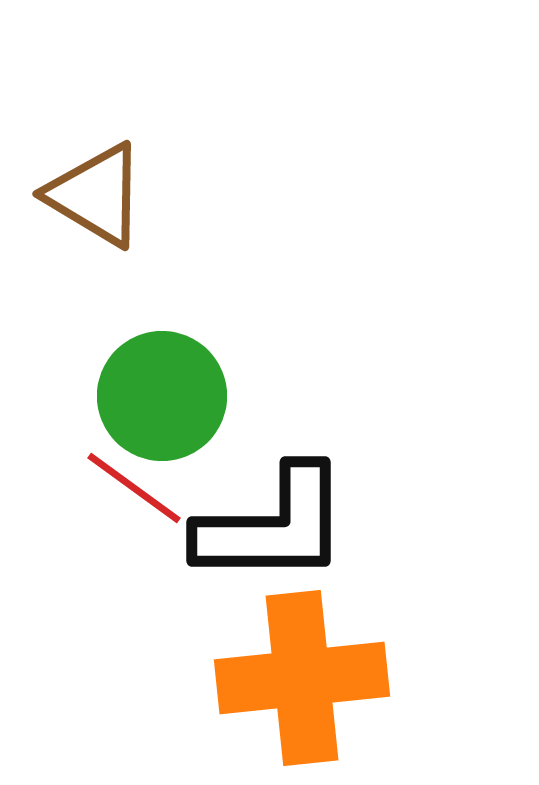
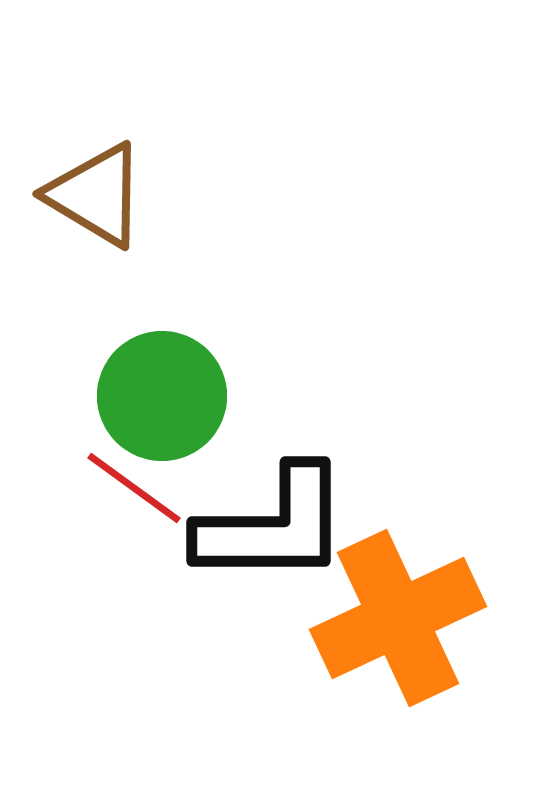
orange cross: moved 96 px right, 60 px up; rotated 19 degrees counterclockwise
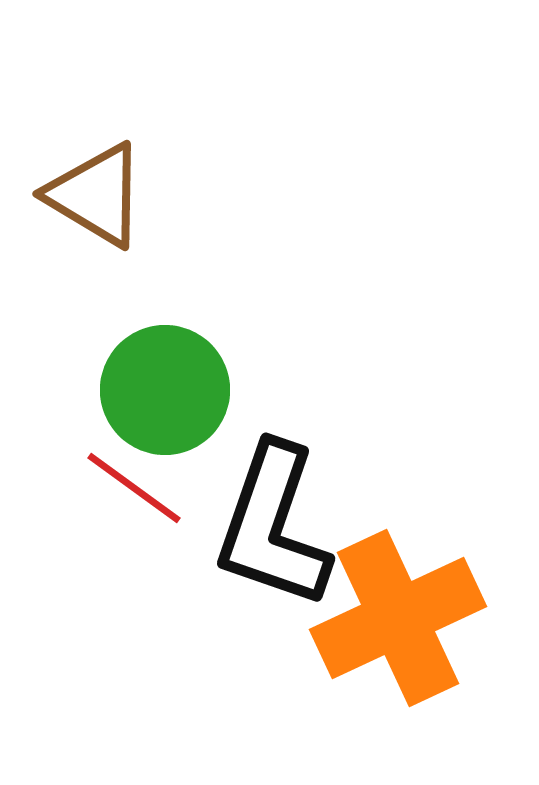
green circle: moved 3 px right, 6 px up
black L-shape: rotated 109 degrees clockwise
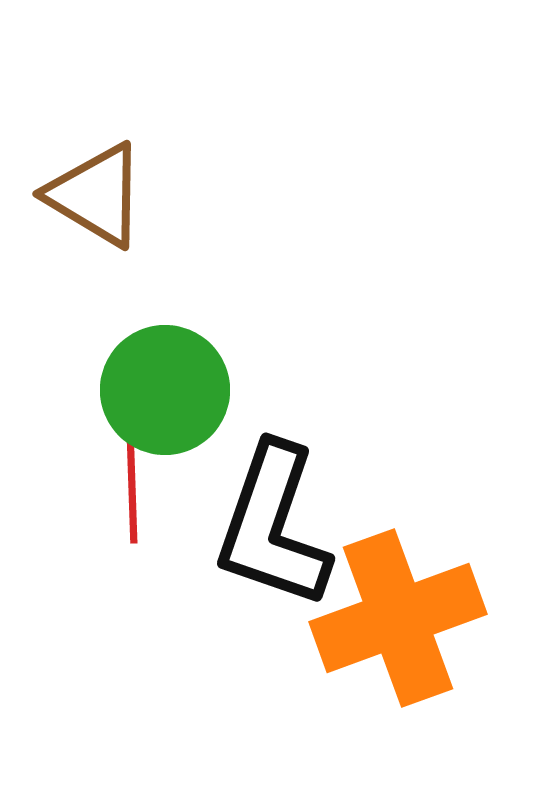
red line: moved 2 px left; rotated 52 degrees clockwise
orange cross: rotated 5 degrees clockwise
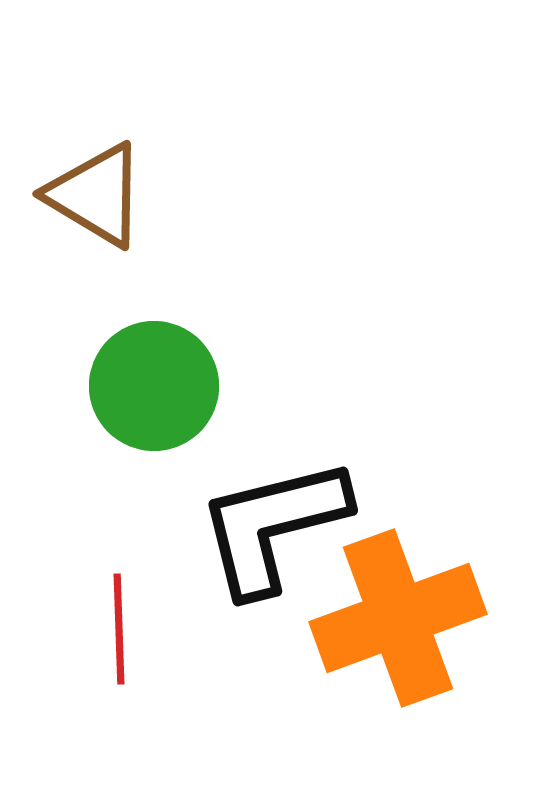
green circle: moved 11 px left, 4 px up
red line: moved 13 px left, 141 px down
black L-shape: rotated 57 degrees clockwise
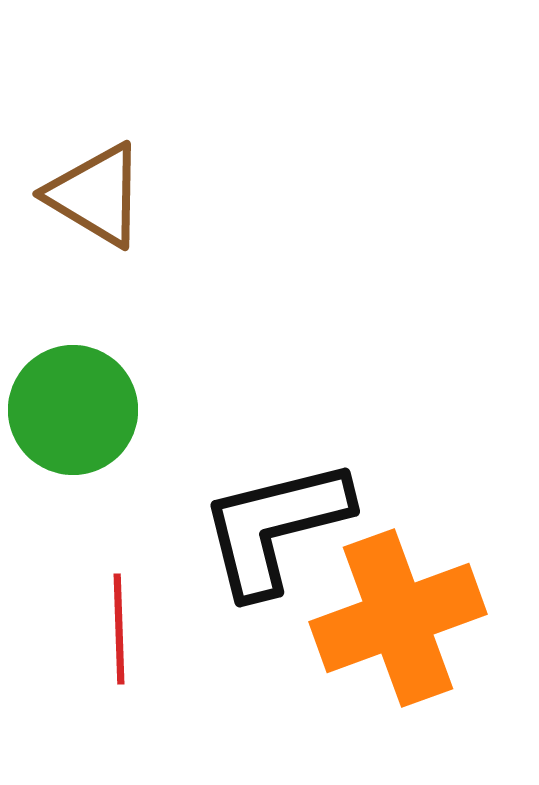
green circle: moved 81 px left, 24 px down
black L-shape: moved 2 px right, 1 px down
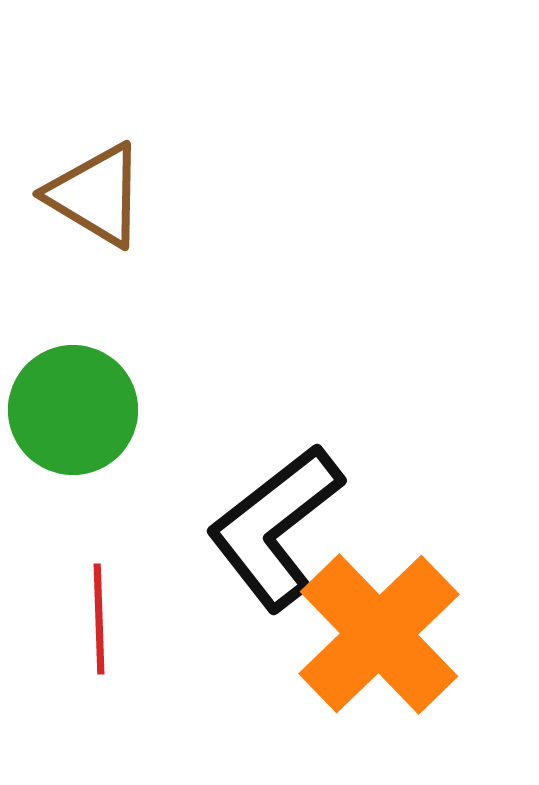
black L-shape: rotated 24 degrees counterclockwise
orange cross: moved 19 px left, 16 px down; rotated 24 degrees counterclockwise
red line: moved 20 px left, 10 px up
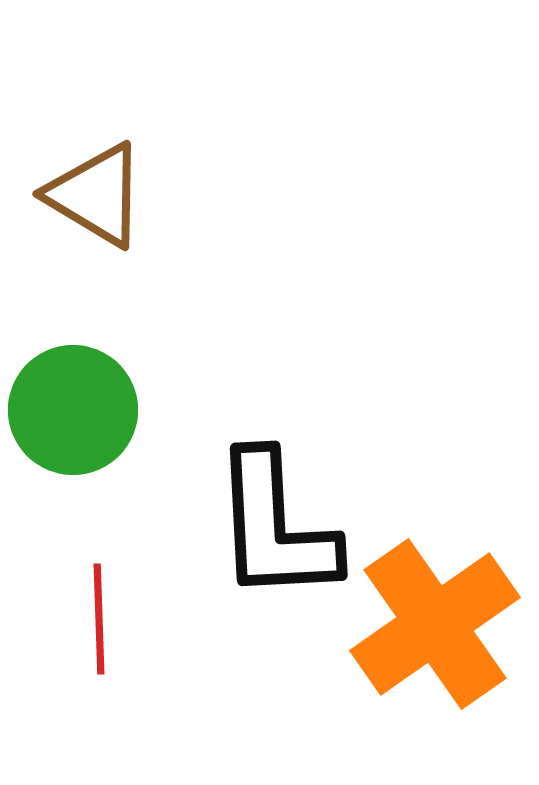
black L-shape: rotated 55 degrees counterclockwise
orange cross: moved 56 px right, 10 px up; rotated 9 degrees clockwise
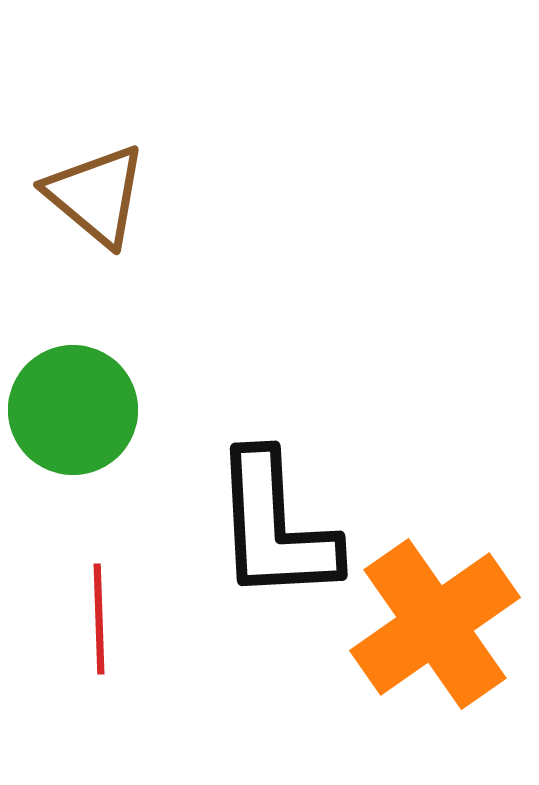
brown triangle: rotated 9 degrees clockwise
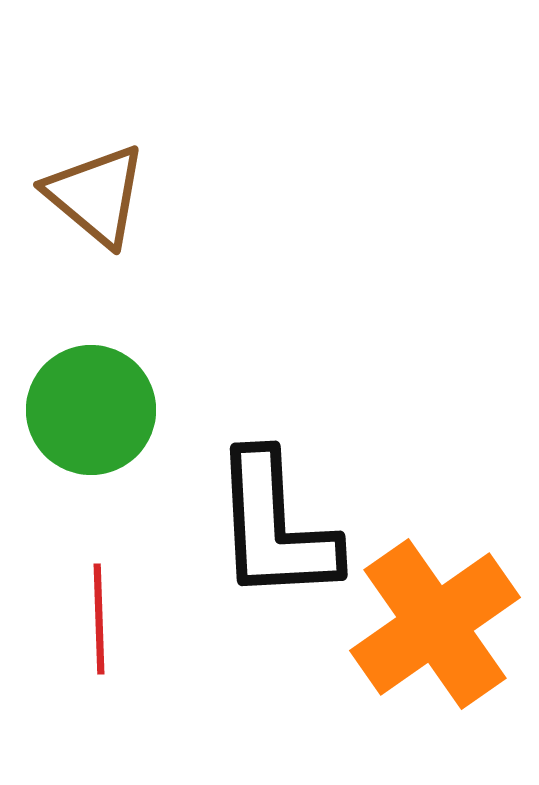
green circle: moved 18 px right
